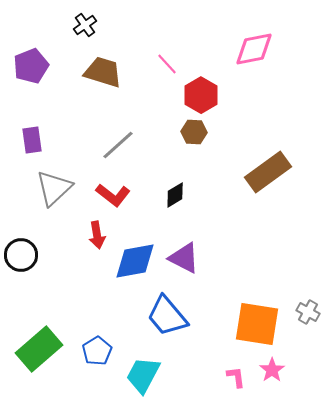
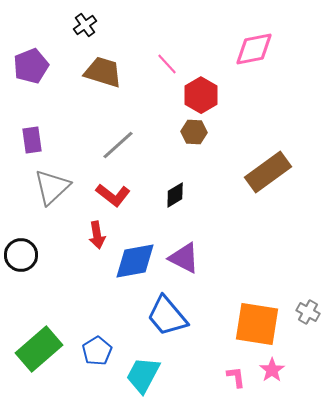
gray triangle: moved 2 px left, 1 px up
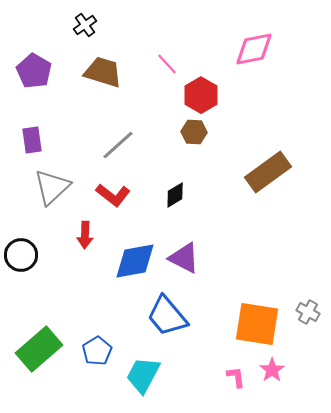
purple pentagon: moved 3 px right, 5 px down; rotated 20 degrees counterclockwise
red arrow: moved 12 px left; rotated 12 degrees clockwise
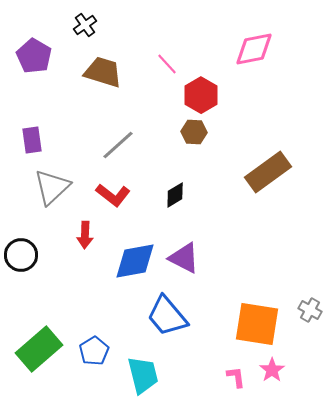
purple pentagon: moved 15 px up
gray cross: moved 2 px right, 2 px up
blue pentagon: moved 3 px left
cyan trapezoid: rotated 138 degrees clockwise
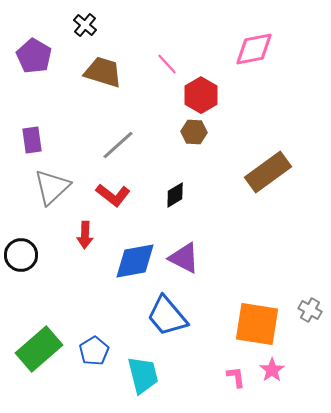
black cross: rotated 15 degrees counterclockwise
